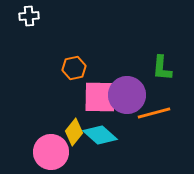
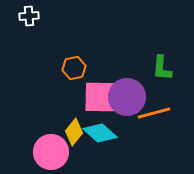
purple circle: moved 2 px down
cyan diamond: moved 2 px up
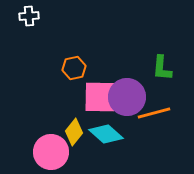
cyan diamond: moved 6 px right, 1 px down
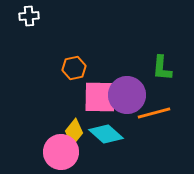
purple circle: moved 2 px up
pink circle: moved 10 px right
